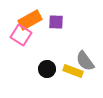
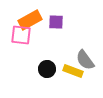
pink square: rotated 25 degrees counterclockwise
gray semicircle: moved 1 px up
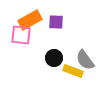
black circle: moved 7 px right, 11 px up
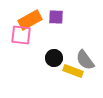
purple square: moved 5 px up
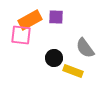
gray semicircle: moved 12 px up
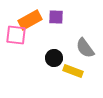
pink square: moved 5 px left
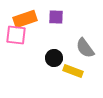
orange rectangle: moved 5 px left, 1 px up; rotated 10 degrees clockwise
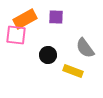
orange rectangle: rotated 10 degrees counterclockwise
black circle: moved 6 px left, 3 px up
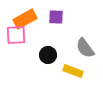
pink square: rotated 10 degrees counterclockwise
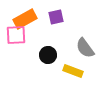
purple square: rotated 14 degrees counterclockwise
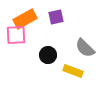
gray semicircle: rotated 10 degrees counterclockwise
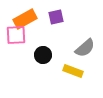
gray semicircle: rotated 85 degrees counterclockwise
black circle: moved 5 px left
